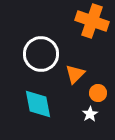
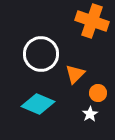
cyan diamond: rotated 56 degrees counterclockwise
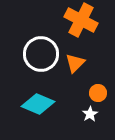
orange cross: moved 11 px left, 1 px up; rotated 8 degrees clockwise
orange triangle: moved 11 px up
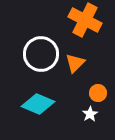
orange cross: moved 4 px right
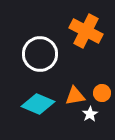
orange cross: moved 1 px right, 11 px down
white circle: moved 1 px left
orange triangle: moved 33 px down; rotated 35 degrees clockwise
orange circle: moved 4 px right
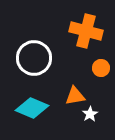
orange cross: rotated 12 degrees counterclockwise
white circle: moved 6 px left, 4 px down
orange circle: moved 1 px left, 25 px up
cyan diamond: moved 6 px left, 4 px down
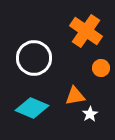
orange cross: rotated 20 degrees clockwise
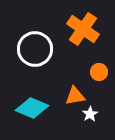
orange cross: moved 3 px left, 2 px up
white circle: moved 1 px right, 9 px up
orange circle: moved 2 px left, 4 px down
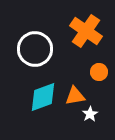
orange cross: moved 3 px right, 2 px down
cyan diamond: moved 11 px right, 11 px up; rotated 44 degrees counterclockwise
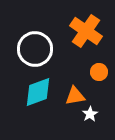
cyan diamond: moved 5 px left, 5 px up
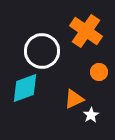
white circle: moved 7 px right, 2 px down
cyan diamond: moved 13 px left, 4 px up
orange triangle: moved 1 px left, 3 px down; rotated 15 degrees counterclockwise
white star: moved 1 px right, 1 px down
